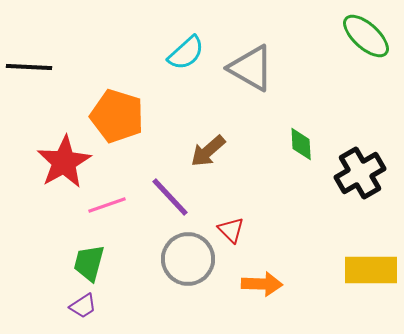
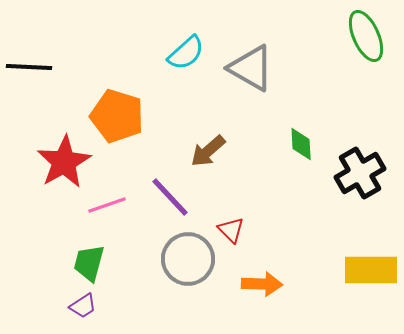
green ellipse: rotated 24 degrees clockwise
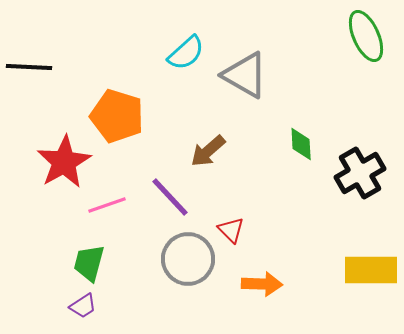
gray triangle: moved 6 px left, 7 px down
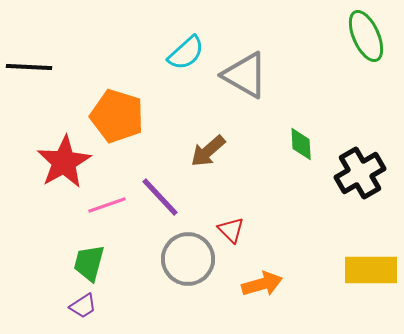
purple line: moved 10 px left
orange arrow: rotated 18 degrees counterclockwise
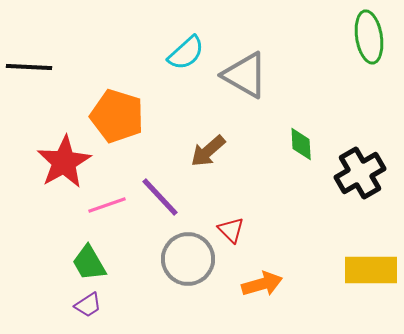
green ellipse: moved 3 px right, 1 px down; rotated 15 degrees clockwise
green trapezoid: rotated 45 degrees counterclockwise
purple trapezoid: moved 5 px right, 1 px up
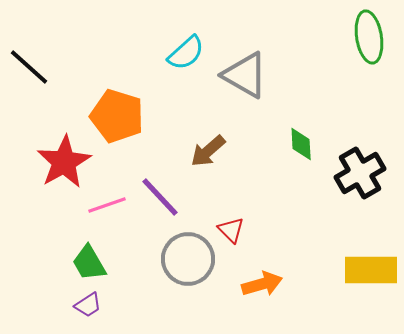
black line: rotated 39 degrees clockwise
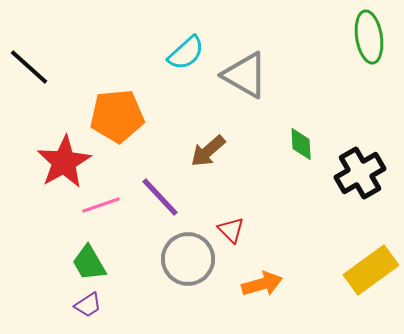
orange pentagon: rotated 22 degrees counterclockwise
pink line: moved 6 px left
yellow rectangle: rotated 36 degrees counterclockwise
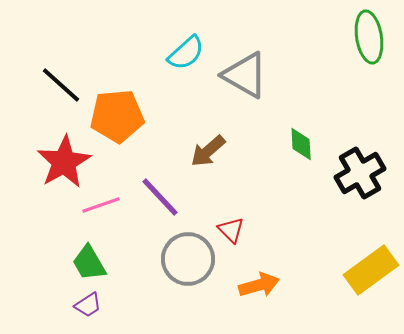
black line: moved 32 px right, 18 px down
orange arrow: moved 3 px left, 1 px down
